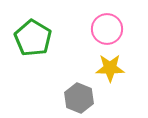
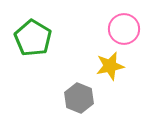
pink circle: moved 17 px right
yellow star: moved 2 px up; rotated 12 degrees counterclockwise
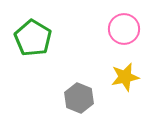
yellow star: moved 15 px right, 11 px down
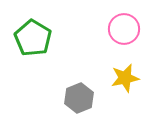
yellow star: moved 1 px down
gray hexagon: rotated 16 degrees clockwise
